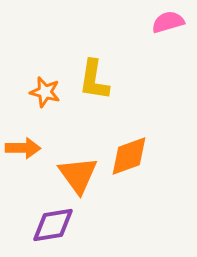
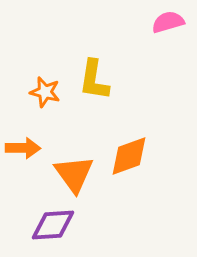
orange triangle: moved 4 px left, 1 px up
purple diamond: rotated 6 degrees clockwise
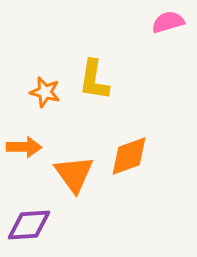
orange arrow: moved 1 px right, 1 px up
purple diamond: moved 24 px left
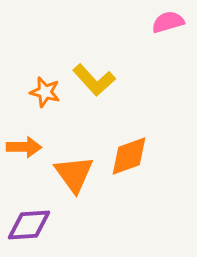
yellow L-shape: rotated 51 degrees counterclockwise
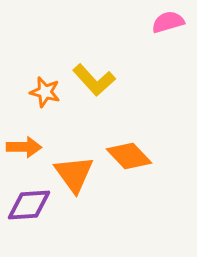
orange diamond: rotated 66 degrees clockwise
purple diamond: moved 20 px up
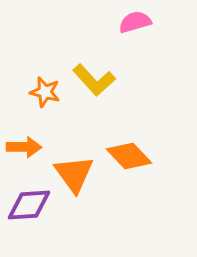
pink semicircle: moved 33 px left
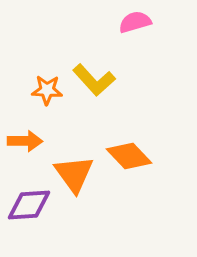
orange star: moved 2 px right, 2 px up; rotated 12 degrees counterclockwise
orange arrow: moved 1 px right, 6 px up
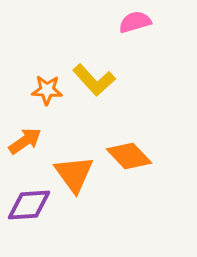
orange arrow: rotated 36 degrees counterclockwise
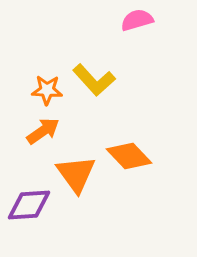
pink semicircle: moved 2 px right, 2 px up
orange arrow: moved 18 px right, 10 px up
orange triangle: moved 2 px right
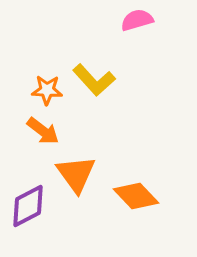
orange arrow: rotated 72 degrees clockwise
orange diamond: moved 7 px right, 40 px down
purple diamond: moved 1 px left, 1 px down; rotated 24 degrees counterclockwise
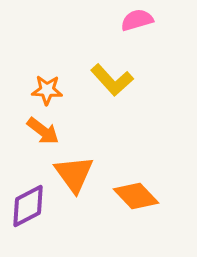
yellow L-shape: moved 18 px right
orange triangle: moved 2 px left
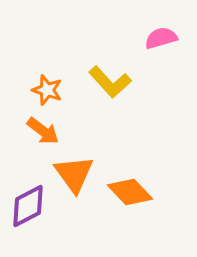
pink semicircle: moved 24 px right, 18 px down
yellow L-shape: moved 2 px left, 2 px down
orange star: rotated 16 degrees clockwise
orange diamond: moved 6 px left, 4 px up
